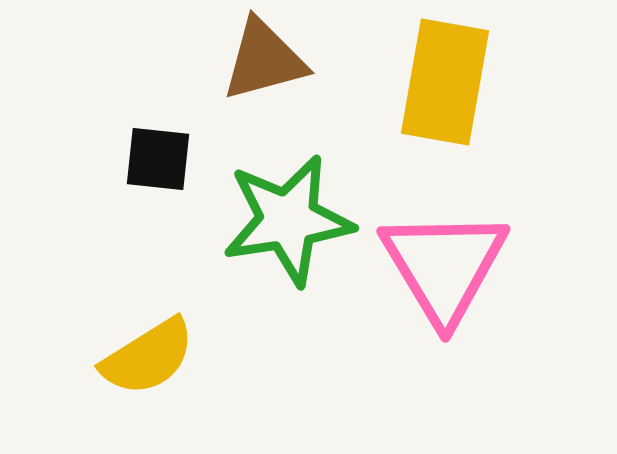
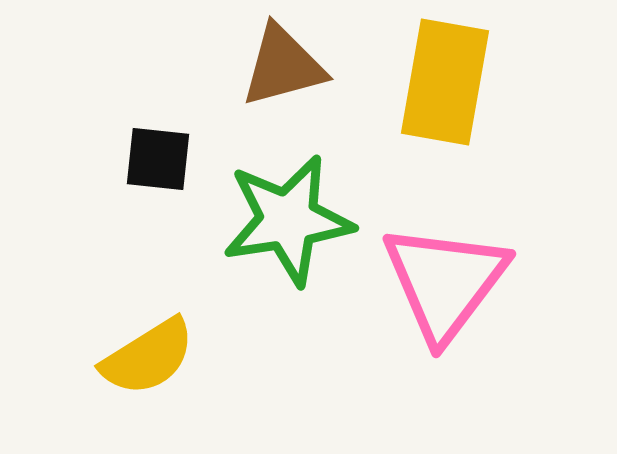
brown triangle: moved 19 px right, 6 px down
pink triangle: moved 1 px right, 16 px down; rotated 8 degrees clockwise
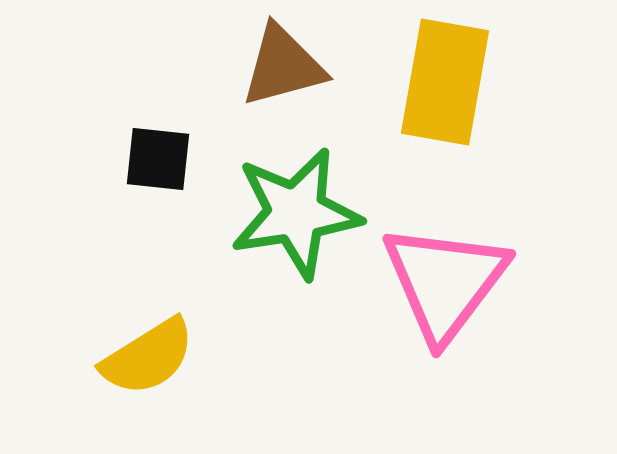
green star: moved 8 px right, 7 px up
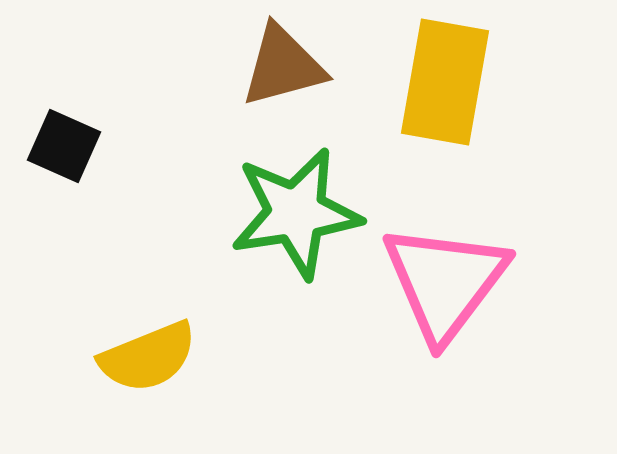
black square: moved 94 px left, 13 px up; rotated 18 degrees clockwise
yellow semicircle: rotated 10 degrees clockwise
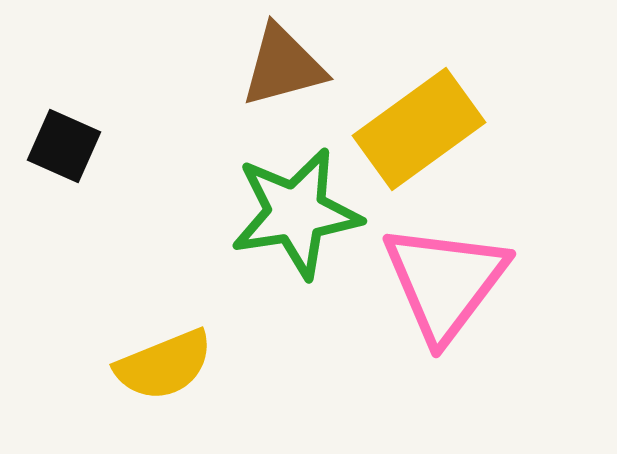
yellow rectangle: moved 26 px left, 47 px down; rotated 44 degrees clockwise
yellow semicircle: moved 16 px right, 8 px down
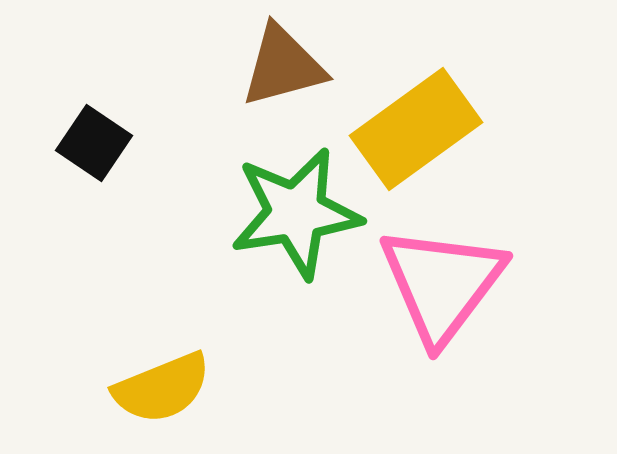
yellow rectangle: moved 3 px left
black square: moved 30 px right, 3 px up; rotated 10 degrees clockwise
pink triangle: moved 3 px left, 2 px down
yellow semicircle: moved 2 px left, 23 px down
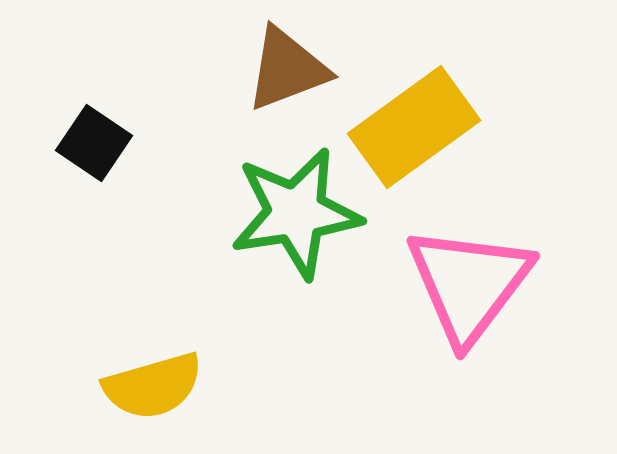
brown triangle: moved 4 px right, 3 px down; rotated 6 degrees counterclockwise
yellow rectangle: moved 2 px left, 2 px up
pink triangle: moved 27 px right
yellow semicircle: moved 9 px left, 2 px up; rotated 6 degrees clockwise
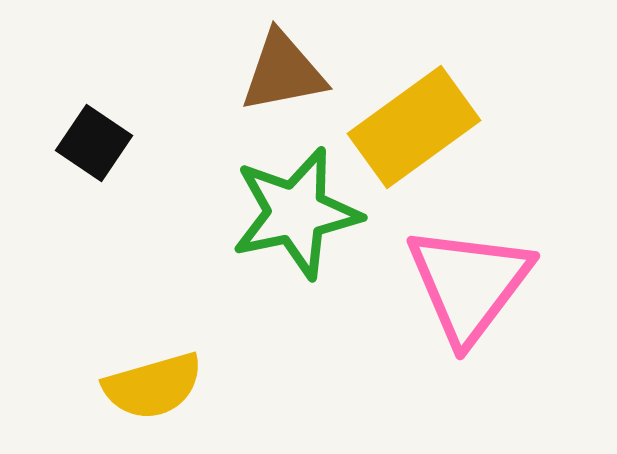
brown triangle: moved 4 px left, 3 px down; rotated 10 degrees clockwise
green star: rotated 3 degrees counterclockwise
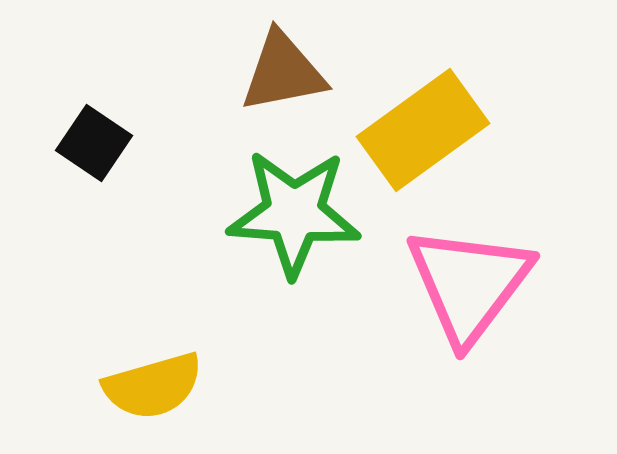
yellow rectangle: moved 9 px right, 3 px down
green star: moved 2 px left; rotated 16 degrees clockwise
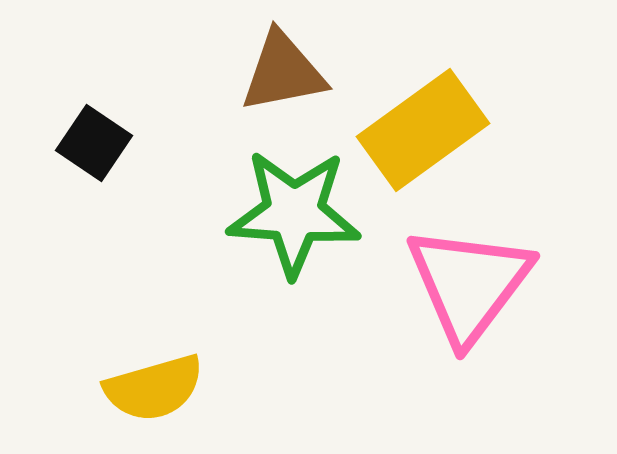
yellow semicircle: moved 1 px right, 2 px down
